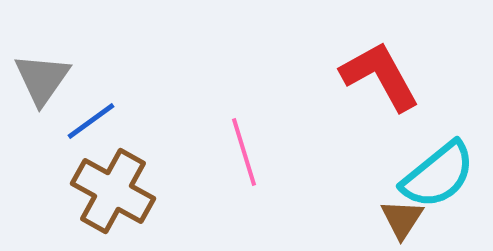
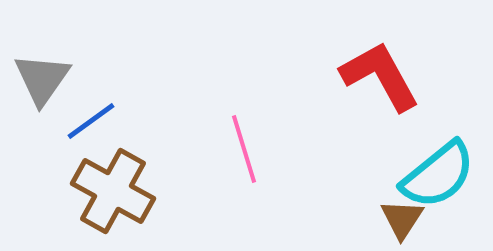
pink line: moved 3 px up
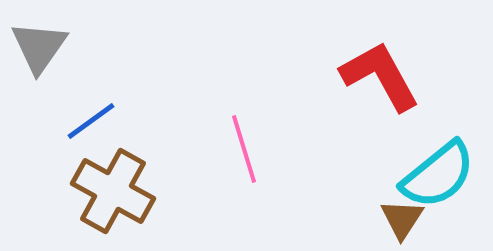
gray triangle: moved 3 px left, 32 px up
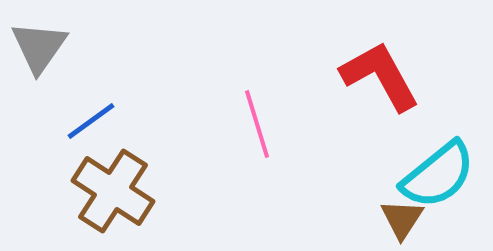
pink line: moved 13 px right, 25 px up
brown cross: rotated 4 degrees clockwise
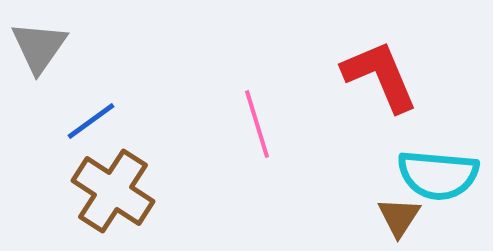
red L-shape: rotated 6 degrees clockwise
cyan semicircle: rotated 44 degrees clockwise
brown triangle: moved 3 px left, 2 px up
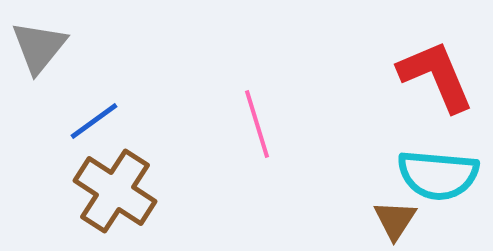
gray triangle: rotated 4 degrees clockwise
red L-shape: moved 56 px right
blue line: moved 3 px right
brown cross: moved 2 px right
brown triangle: moved 4 px left, 3 px down
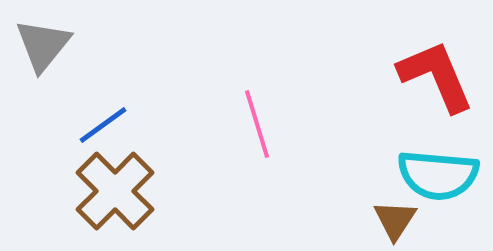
gray triangle: moved 4 px right, 2 px up
blue line: moved 9 px right, 4 px down
brown cross: rotated 12 degrees clockwise
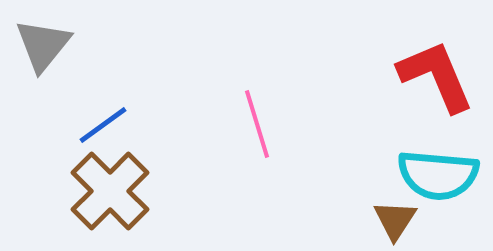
brown cross: moved 5 px left
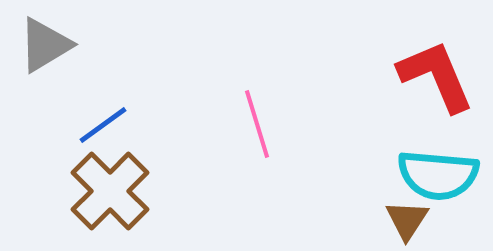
gray triangle: moved 2 px right; rotated 20 degrees clockwise
brown triangle: moved 12 px right
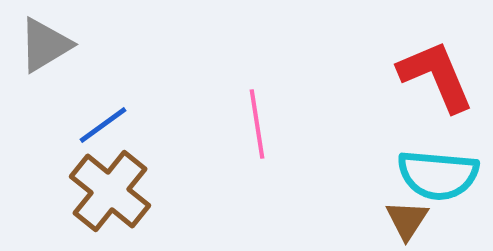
pink line: rotated 8 degrees clockwise
brown cross: rotated 6 degrees counterclockwise
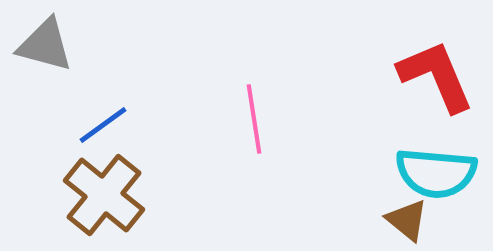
gray triangle: rotated 46 degrees clockwise
pink line: moved 3 px left, 5 px up
cyan semicircle: moved 2 px left, 2 px up
brown cross: moved 6 px left, 4 px down
brown triangle: rotated 24 degrees counterclockwise
